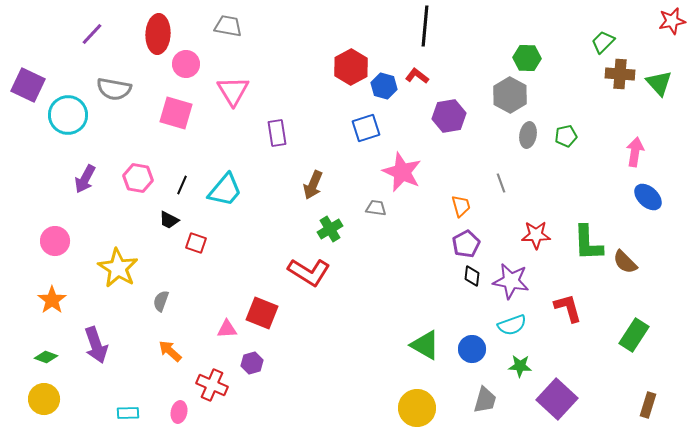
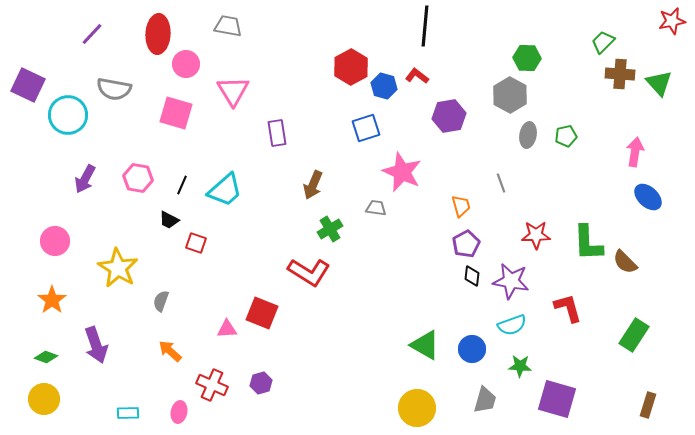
cyan trapezoid at (225, 190): rotated 9 degrees clockwise
purple hexagon at (252, 363): moved 9 px right, 20 px down
purple square at (557, 399): rotated 27 degrees counterclockwise
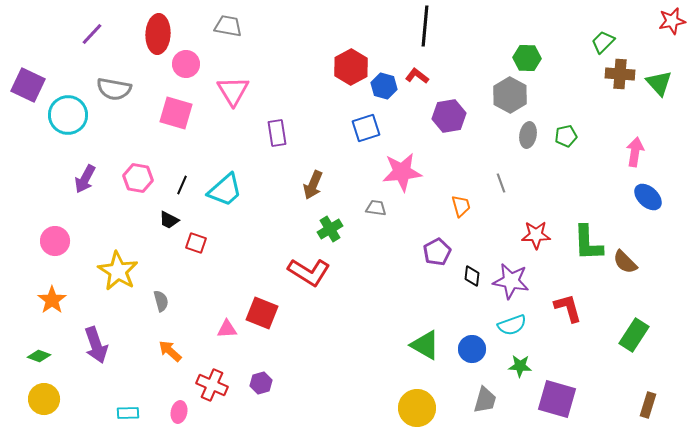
pink star at (402, 172): rotated 30 degrees counterclockwise
purple pentagon at (466, 244): moved 29 px left, 8 px down
yellow star at (118, 268): moved 3 px down
gray semicircle at (161, 301): rotated 145 degrees clockwise
green diamond at (46, 357): moved 7 px left, 1 px up
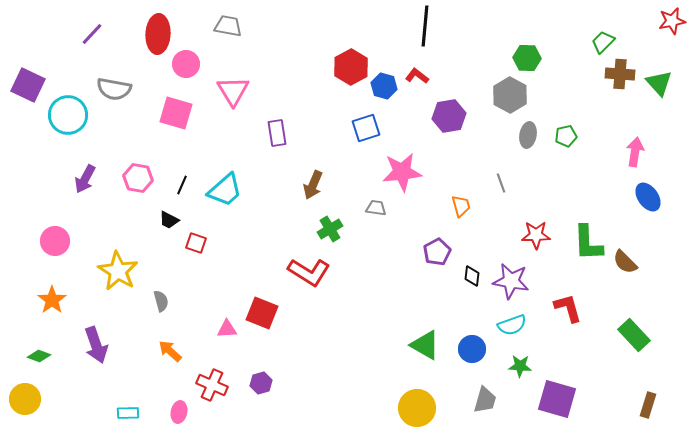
blue ellipse at (648, 197): rotated 12 degrees clockwise
green rectangle at (634, 335): rotated 76 degrees counterclockwise
yellow circle at (44, 399): moved 19 px left
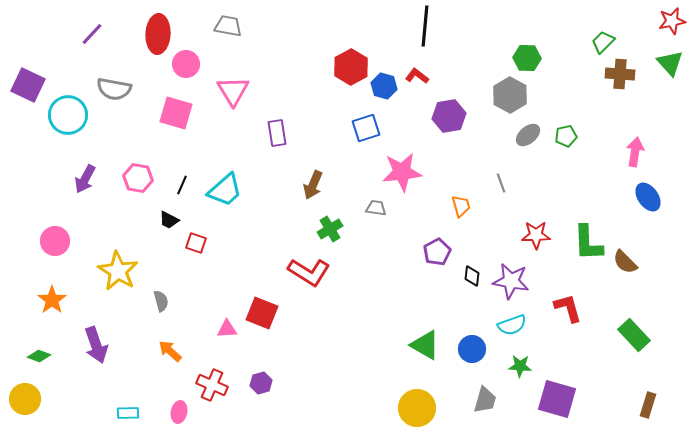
green triangle at (659, 83): moved 11 px right, 20 px up
gray ellipse at (528, 135): rotated 40 degrees clockwise
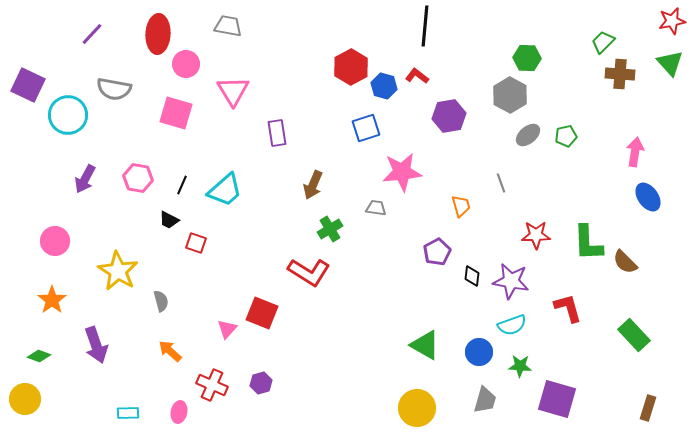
pink triangle at (227, 329): rotated 45 degrees counterclockwise
blue circle at (472, 349): moved 7 px right, 3 px down
brown rectangle at (648, 405): moved 3 px down
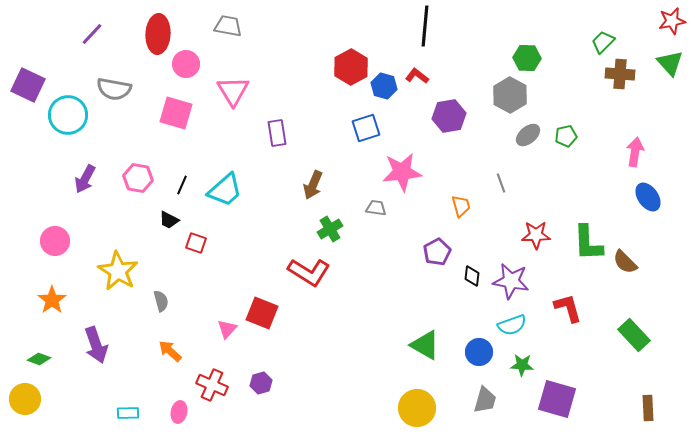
green diamond at (39, 356): moved 3 px down
green star at (520, 366): moved 2 px right, 1 px up
brown rectangle at (648, 408): rotated 20 degrees counterclockwise
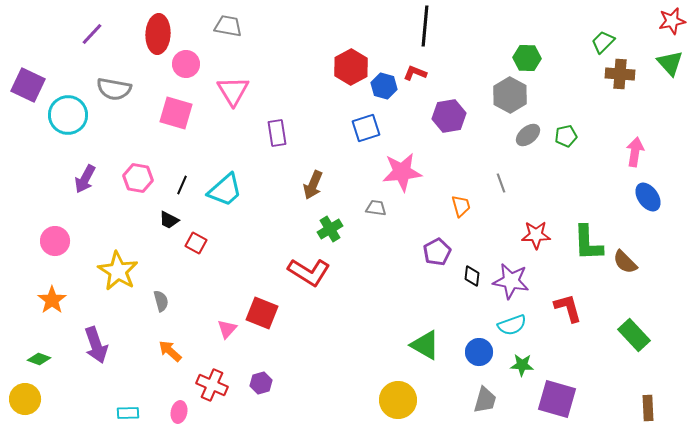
red L-shape at (417, 76): moved 2 px left, 3 px up; rotated 15 degrees counterclockwise
red square at (196, 243): rotated 10 degrees clockwise
yellow circle at (417, 408): moved 19 px left, 8 px up
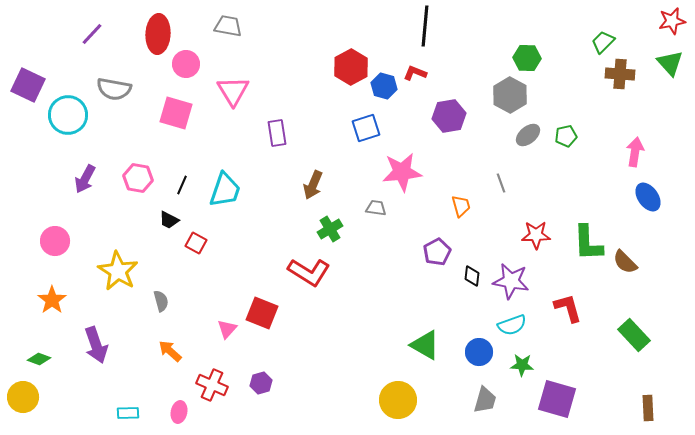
cyan trapezoid at (225, 190): rotated 30 degrees counterclockwise
yellow circle at (25, 399): moved 2 px left, 2 px up
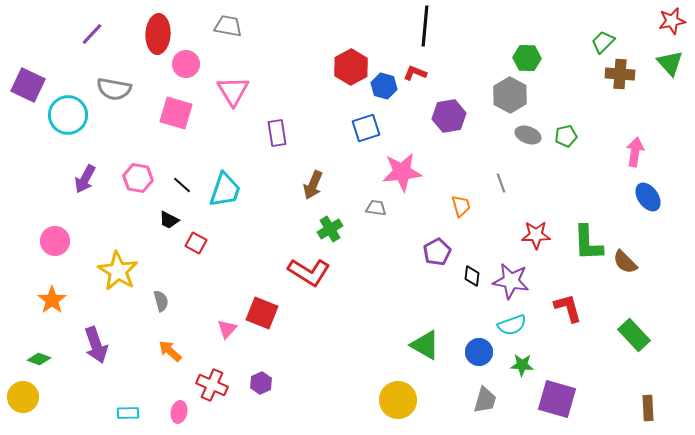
gray ellipse at (528, 135): rotated 60 degrees clockwise
black line at (182, 185): rotated 72 degrees counterclockwise
purple hexagon at (261, 383): rotated 10 degrees counterclockwise
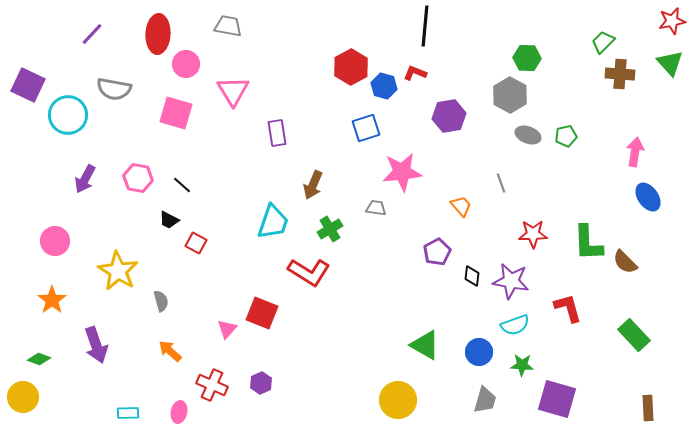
cyan trapezoid at (225, 190): moved 48 px right, 32 px down
orange trapezoid at (461, 206): rotated 25 degrees counterclockwise
red star at (536, 235): moved 3 px left, 1 px up
cyan semicircle at (512, 325): moved 3 px right
